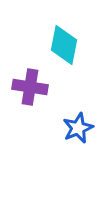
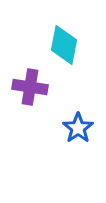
blue star: rotated 12 degrees counterclockwise
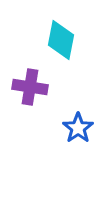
cyan diamond: moved 3 px left, 5 px up
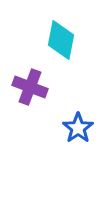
purple cross: rotated 12 degrees clockwise
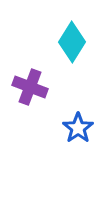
cyan diamond: moved 11 px right, 2 px down; rotated 21 degrees clockwise
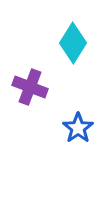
cyan diamond: moved 1 px right, 1 px down
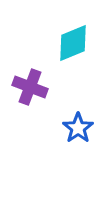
cyan diamond: rotated 36 degrees clockwise
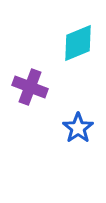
cyan diamond: moved 5 px right
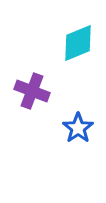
purple cross: moved 2 px right, 4 px down
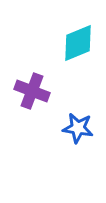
blue star: rotated 28 degrees counterclockwise
